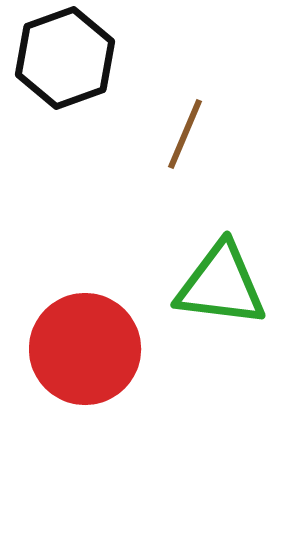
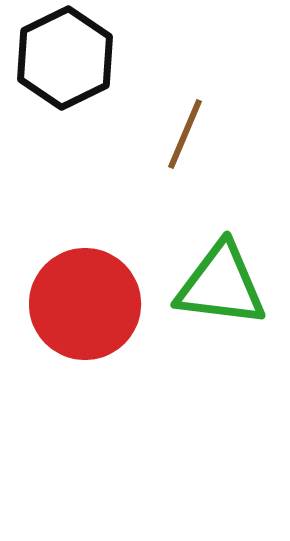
black hexagon: rotated 6 degrees counterclockwise
red circle: moved 45 px up
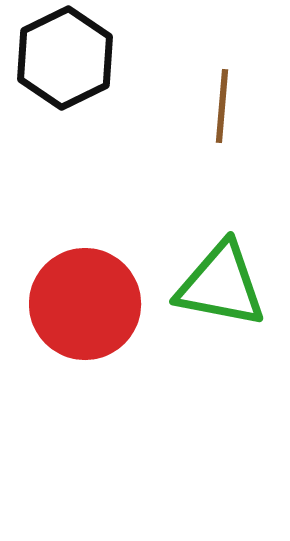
brown line: moved 37 px right, 28 px up; rotated 18 degrees counterclockwise
green triangle: rotated 4 degrees clockwise
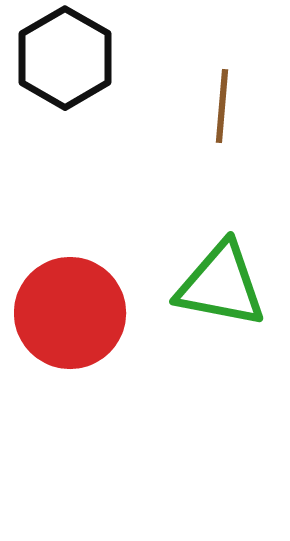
black hexagon: rotated 4 degrees counterclockwise
red circle: moved 15 px left, 9 px down
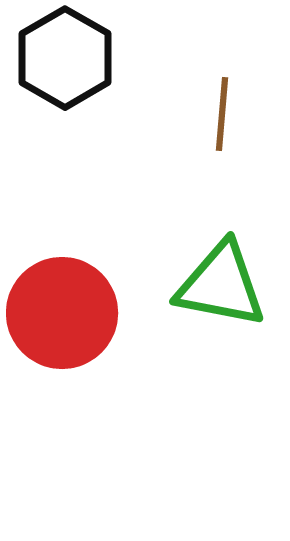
brown line: moved 8 px down
red circle: moved 8 px left
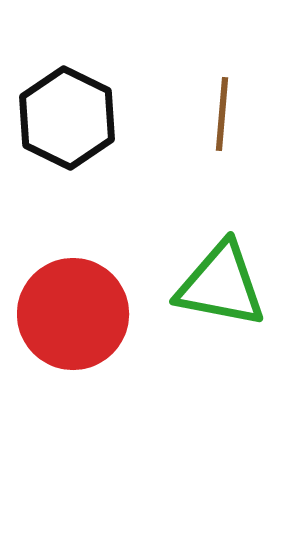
black hexagon: moved 2 px right, 60 px down; rotated 4 degrees counterclockwise
red circle: moved 11 px right, 1 px down
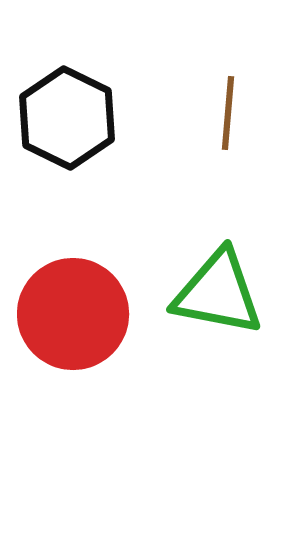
brown line: moved 6 px right, 1 px up
green triangle: moved 3 px left, 8 px down
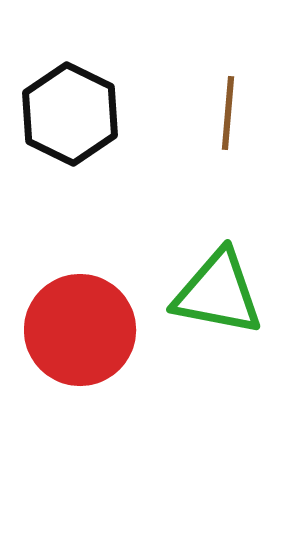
black hexagon: moved 3 px right, 4 px up
red circle: moved 7 px right, 16 px down
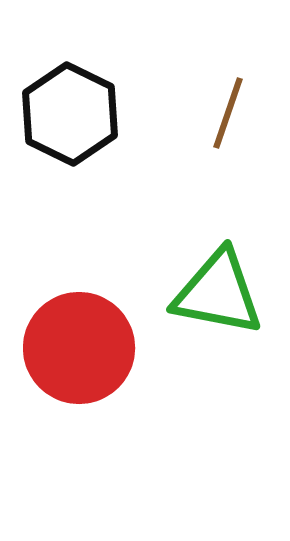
brown line: rotated 14 degrees clockwise
red circle: moved 1 px left, 18 px down
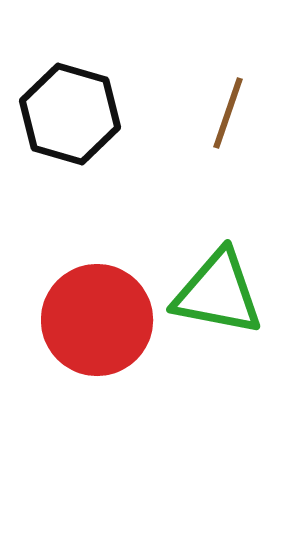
black hexagon: rotated 10 degrees counterclockwise
red circle: moved 18 px right, 28 px up
